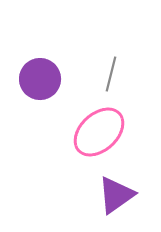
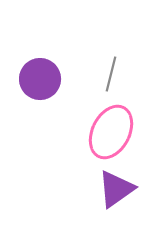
pink ellipse: moved 12 px right; rotated 20 degrees counterclockwise
purple triangle: moved 6 px up
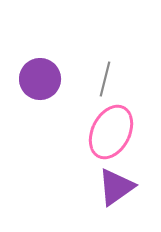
gray line: moved 6 px left, 5 px down
purple triangle: moved 2 px up
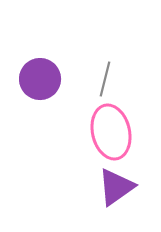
pink ellipse: rotated 40 degrees counterclockwise
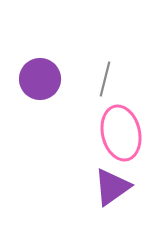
pink ellipse: moved 10 px right, 1 px down
purple triangle: moved 4 px left
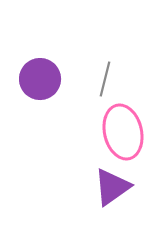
pink ellipse: moved 2 px right, 1 px up
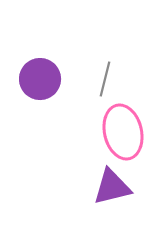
purple triangle: rotated 21 degrees clockwise
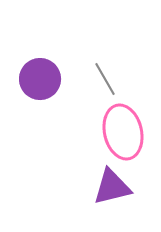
gray line: rotated 44 degrees counterclockwise
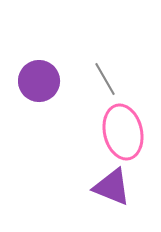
purple circle: moved 1 px left, 2 px down
purple triangle: rotated 36 degrees clockwise
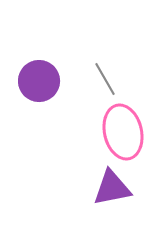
purple triangle: moved 1 px down; rotated 33 degrees counterclockwise
